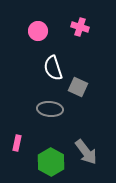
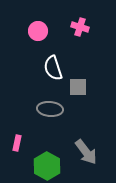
gray square: rotated 24 degrees counterclockwise
green hexagon: moved 4 px left, 4 px down
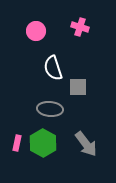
pink circle: moved 2 px left
gray arrow: moved 8 px up
green hexagon: moved 4 px left, 23 px up
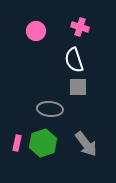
white semicircle: moved 21 px right, 8 px up
green hexagon: rotated 12 degrees clockwise
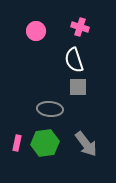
green hexagon: moved 2 px right; rotated 12 degrees clockwise
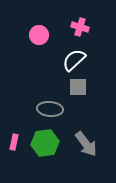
pink circle: moved 3 px right, 4 px down
white semicircle: rotated 65 degrees clockwise
pink rectangle: moved 3 px left, 1 px up
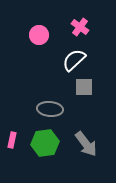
pink cross: rotated 18 degrees clockwise
gray square: moved 6 px right
pink rectangle: moved 2 px left, 2 px up
